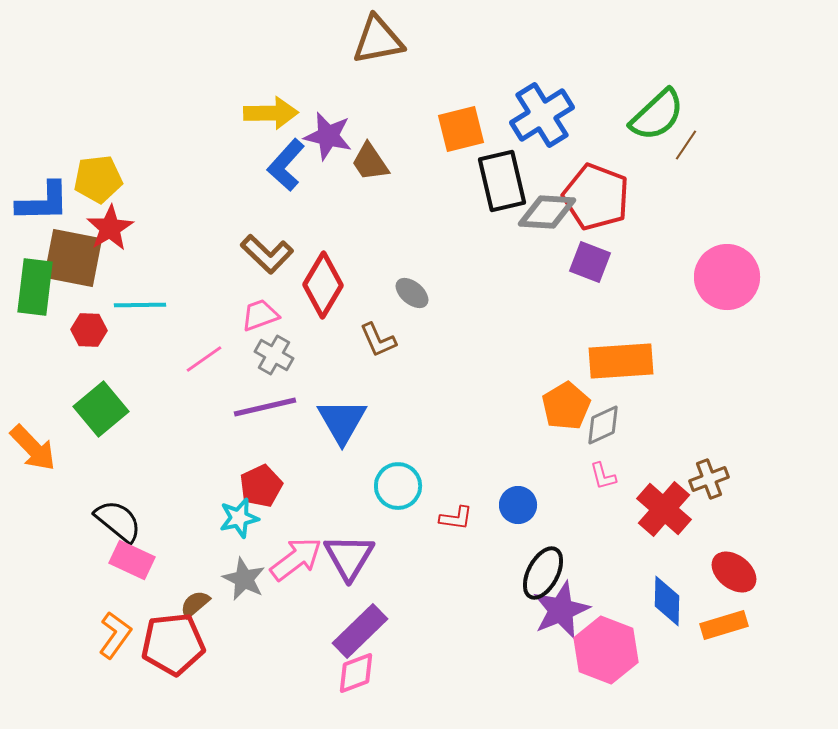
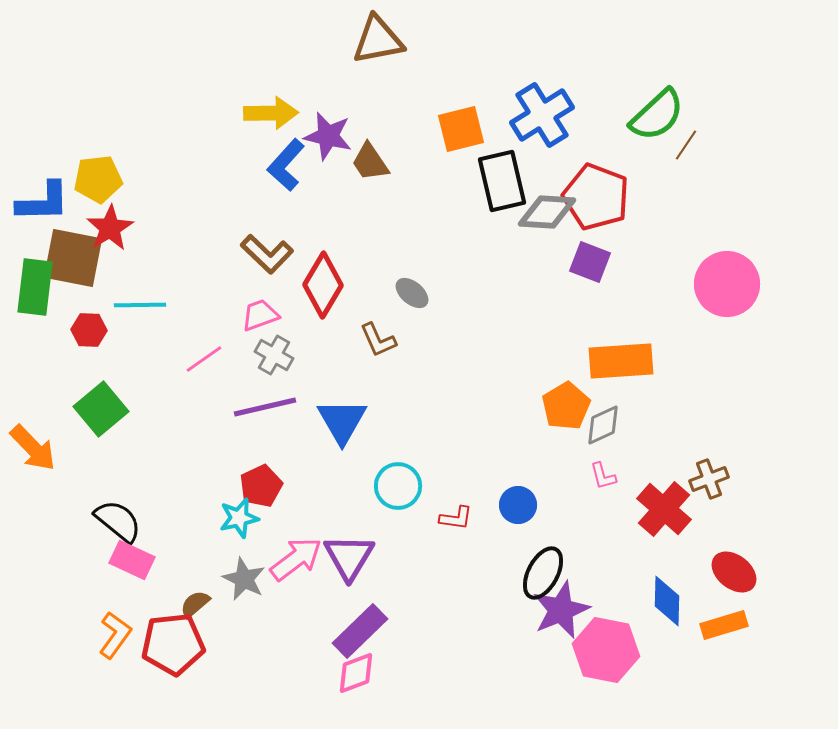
pink circle at (727, 277): moved 7 px down
pink hexagon at (606, 650): rotated 10 degrees counterclockwise
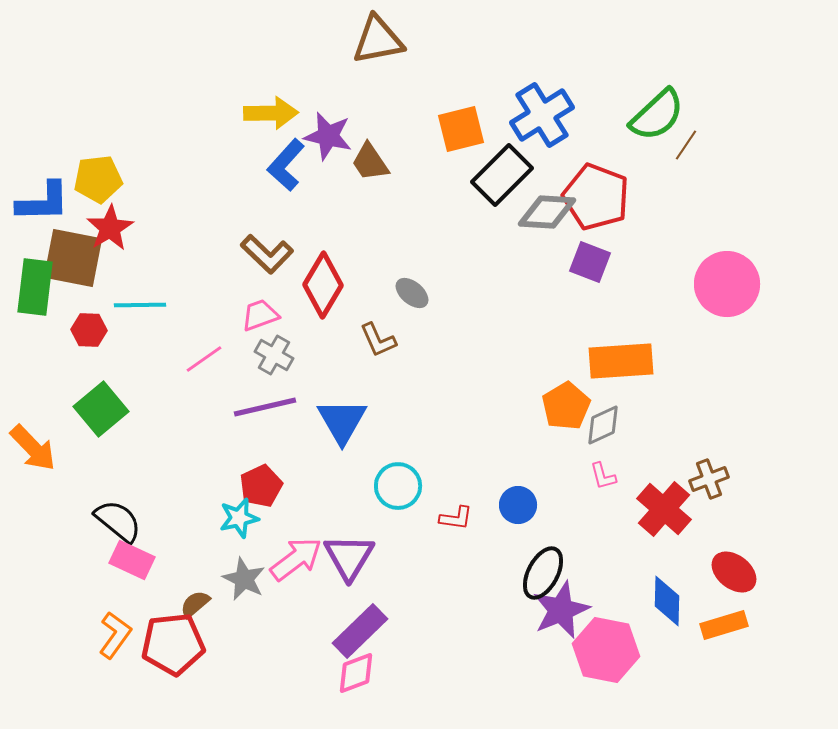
black rectangle at (502, 181): moved 6 px up; rotated 58 degrees clockwise
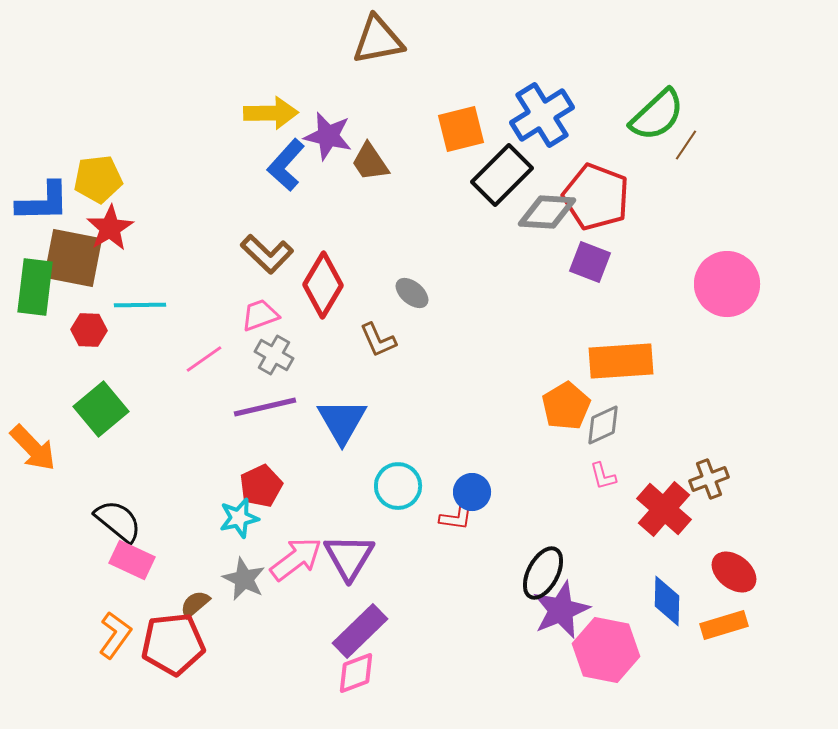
blue circle at (518, 505): moved 46 px left, 13 px up
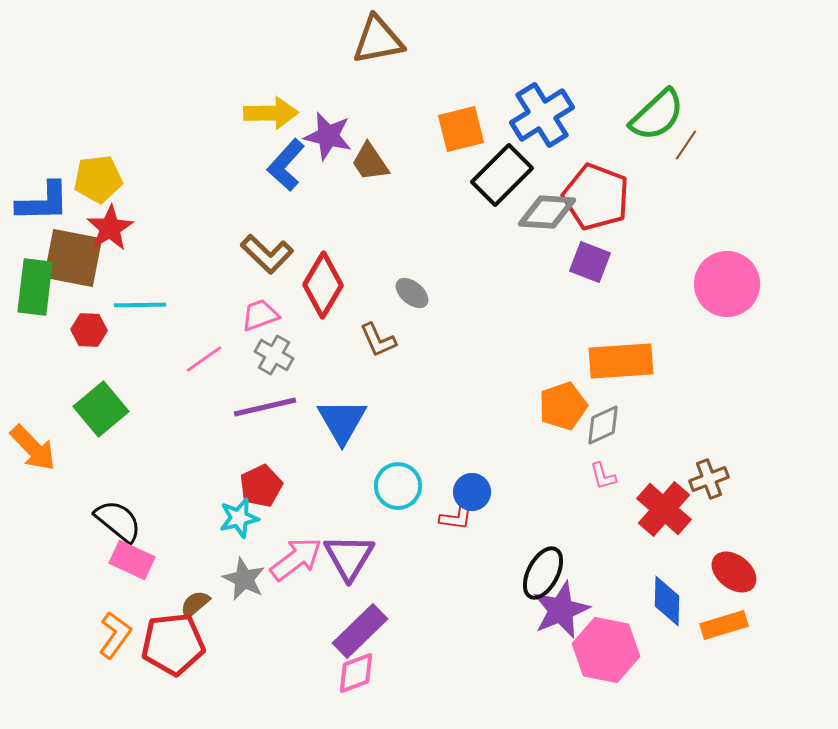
orange pentagon at (566, 406): moved 3 px left; rotated 12 degrees clockwise
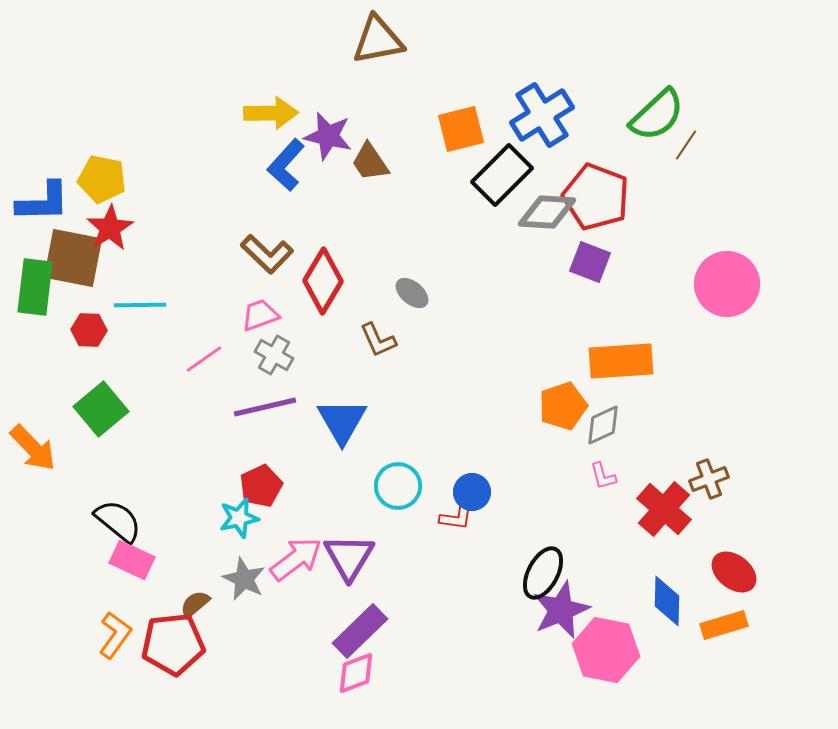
yellow pentagon at (98, 179): moved 4 px right; rotated 18 degrees clockwise
red diamond at (323, 285): moved 4 px up
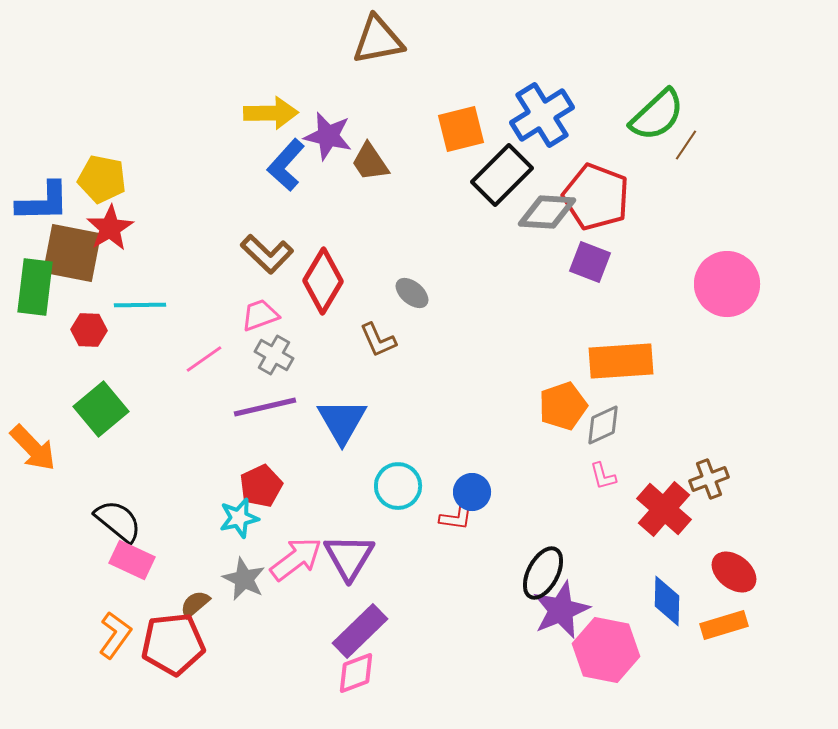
brown square at (73, 258): moved 1 px left, 5 px up
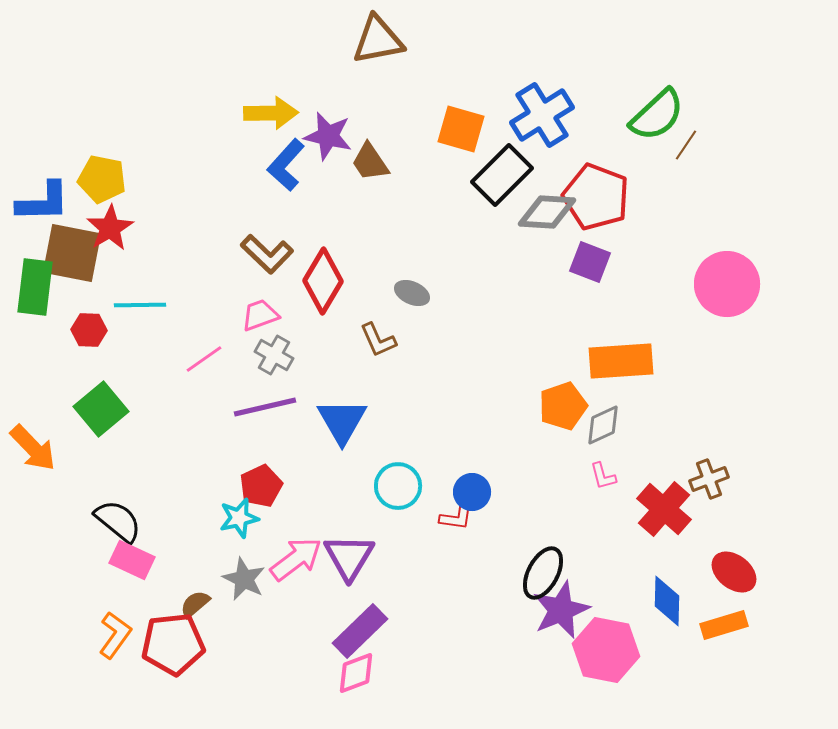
orange square at (461, 129): rotated 30 degrees clockwise
gray ellipse at (412, 293): rotated 16 degrees counterclockwise
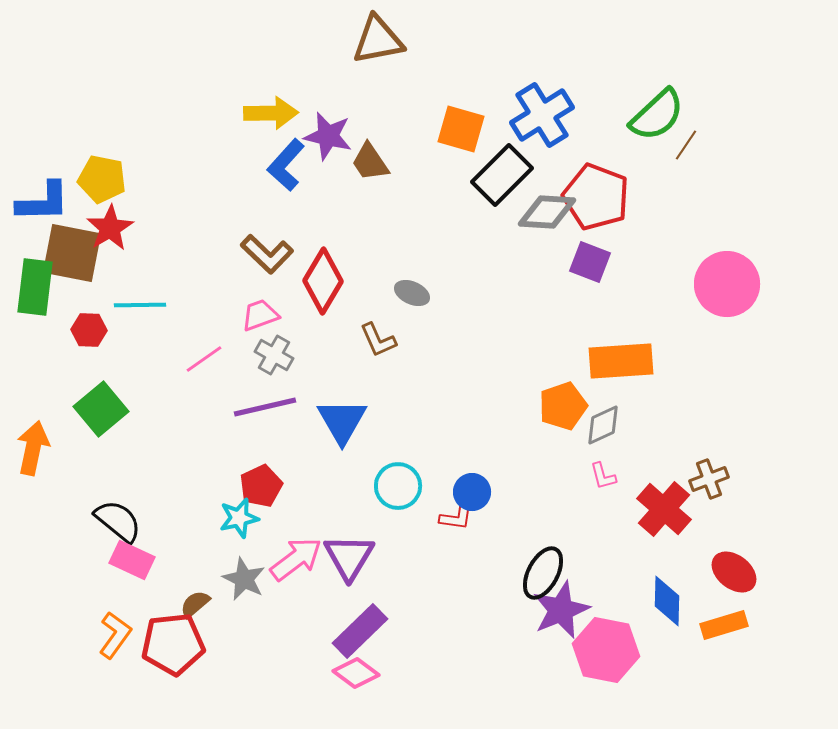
orange arrow at (33, 448): rotated 124 degrees counterclockwise
pink diamond at (356, 673): rotated 57 degrees clockwise
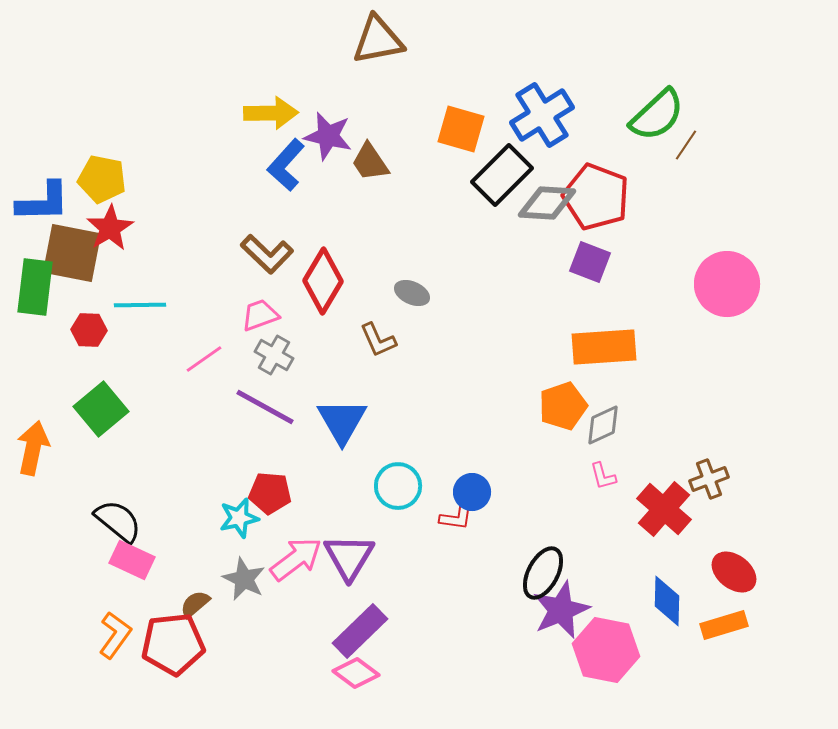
gray diamond at (547, 212): moved 9 px up
orange rectangle at (621, 361): moved 17 px left, 14 px up
purple line at (265, 407): rotated 42 degrees clockwise
red pentagon at (261, 486): moved 9 px right, 7 px down; rotated 30 degrees clockwise
